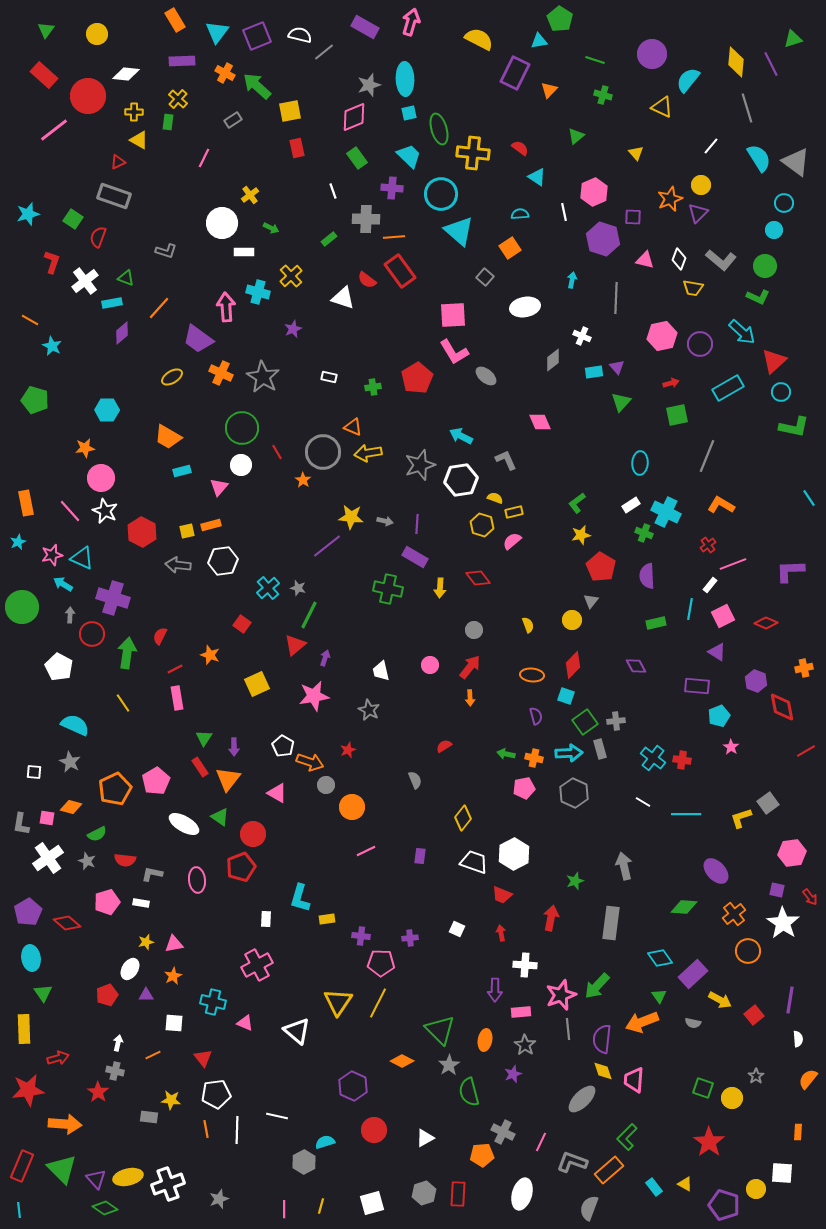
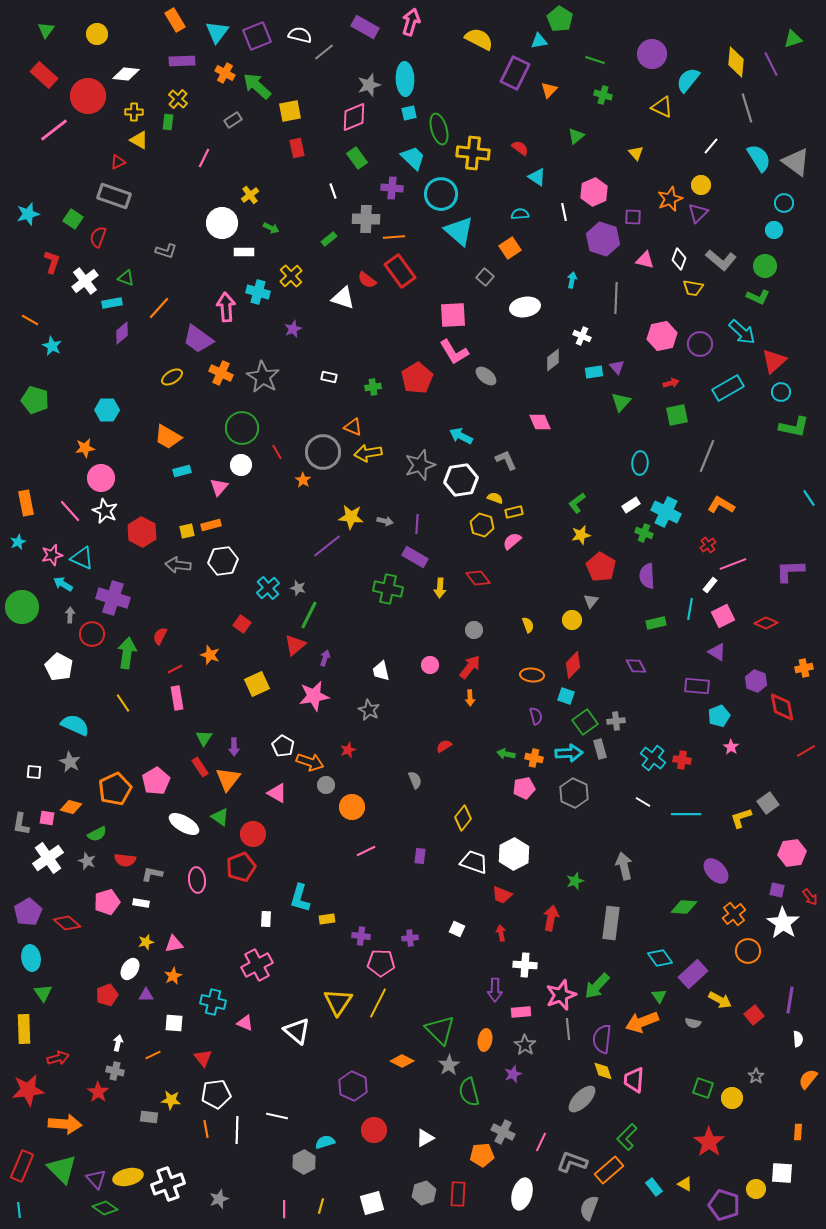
cyan trapezoid at (409, 156): moved 4 px right, 2 px down
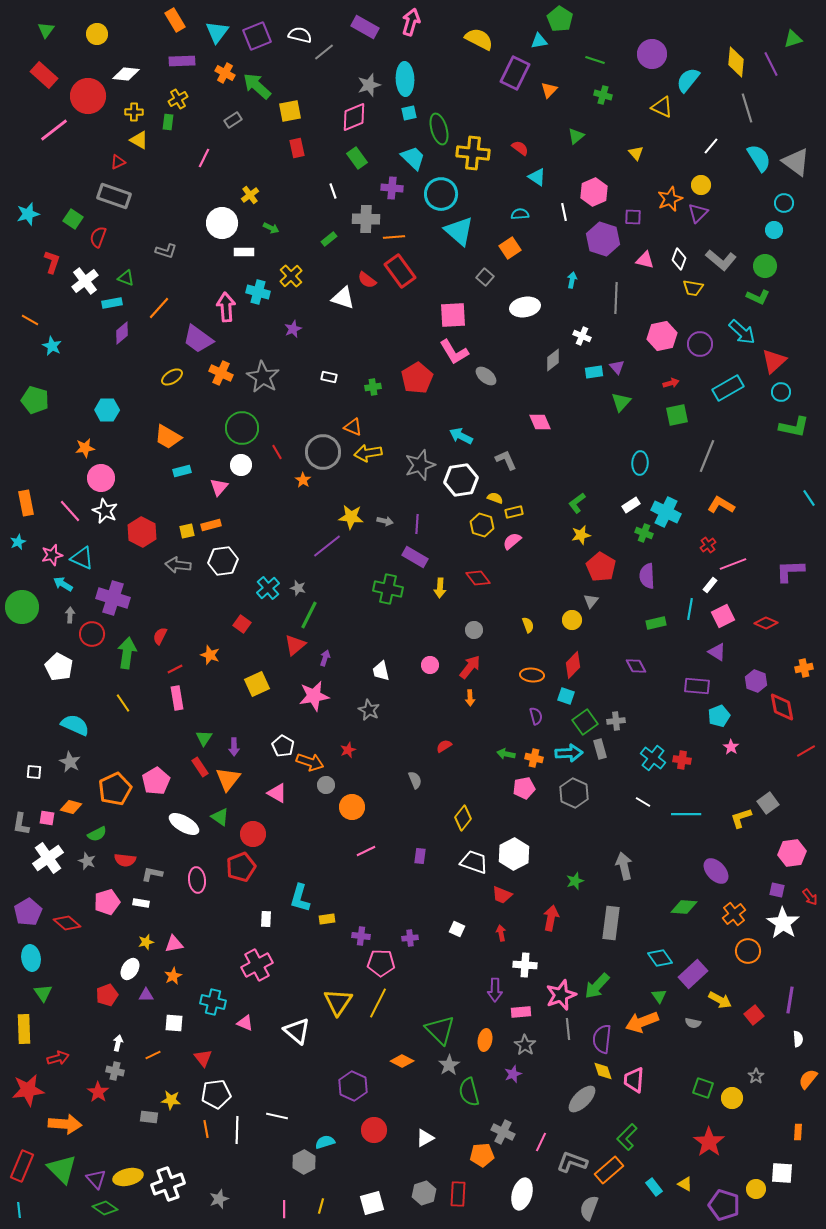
yellow cross at (178, 99): rotated 18 degrees clockwise
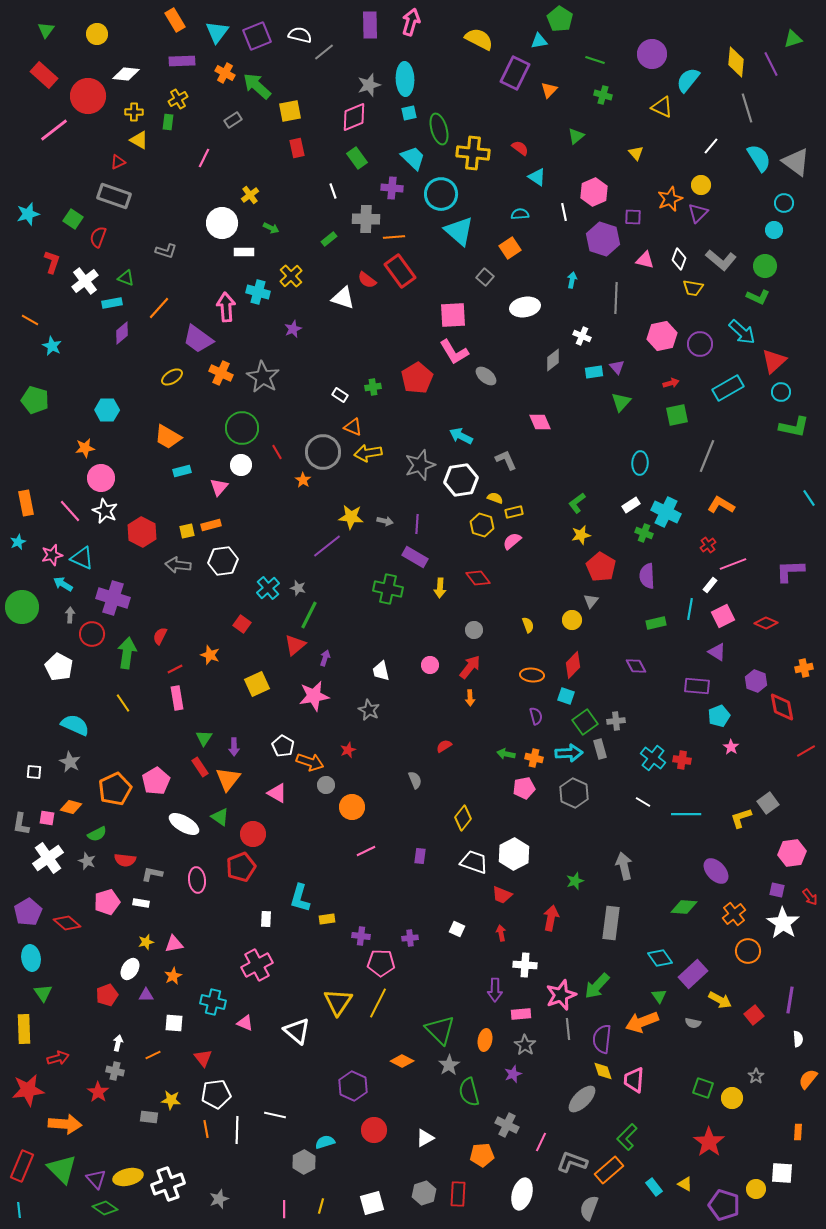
purple rectangle at (365, 27): moved 5 px right, 2 px up; rotated 60 degrees clockwise
white rectangle at (329, 377): moved 11 px right, 18 px down; rotated 21 degrees clockwise
pink rectangle at (521, 1012): moved 2 px down
white line at (277, 1116): moved 2 px left, 1 px up
gray cross at (503, 1132): moved 4 px right, 7 px up
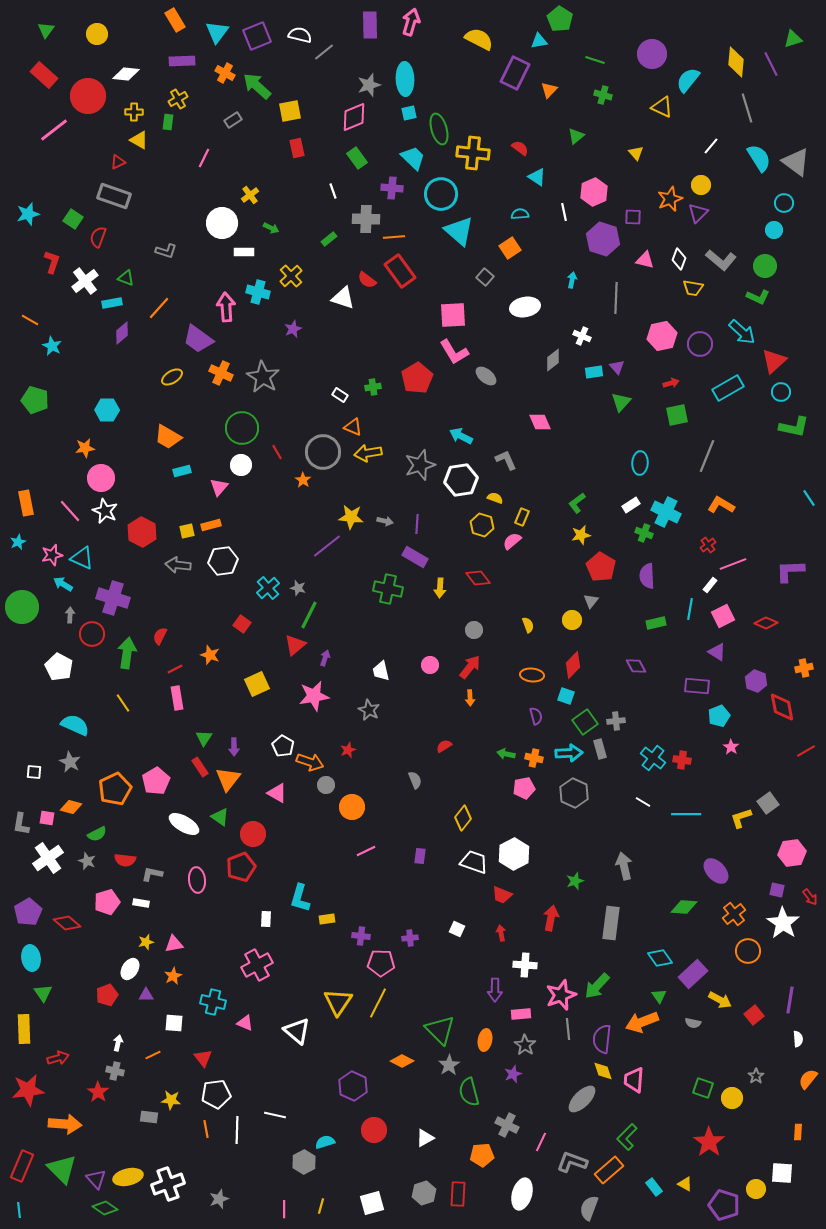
yellow rectangle at (514, 512): moved 8 px right, 5 px down; rotated 54 degrees counterclockwise
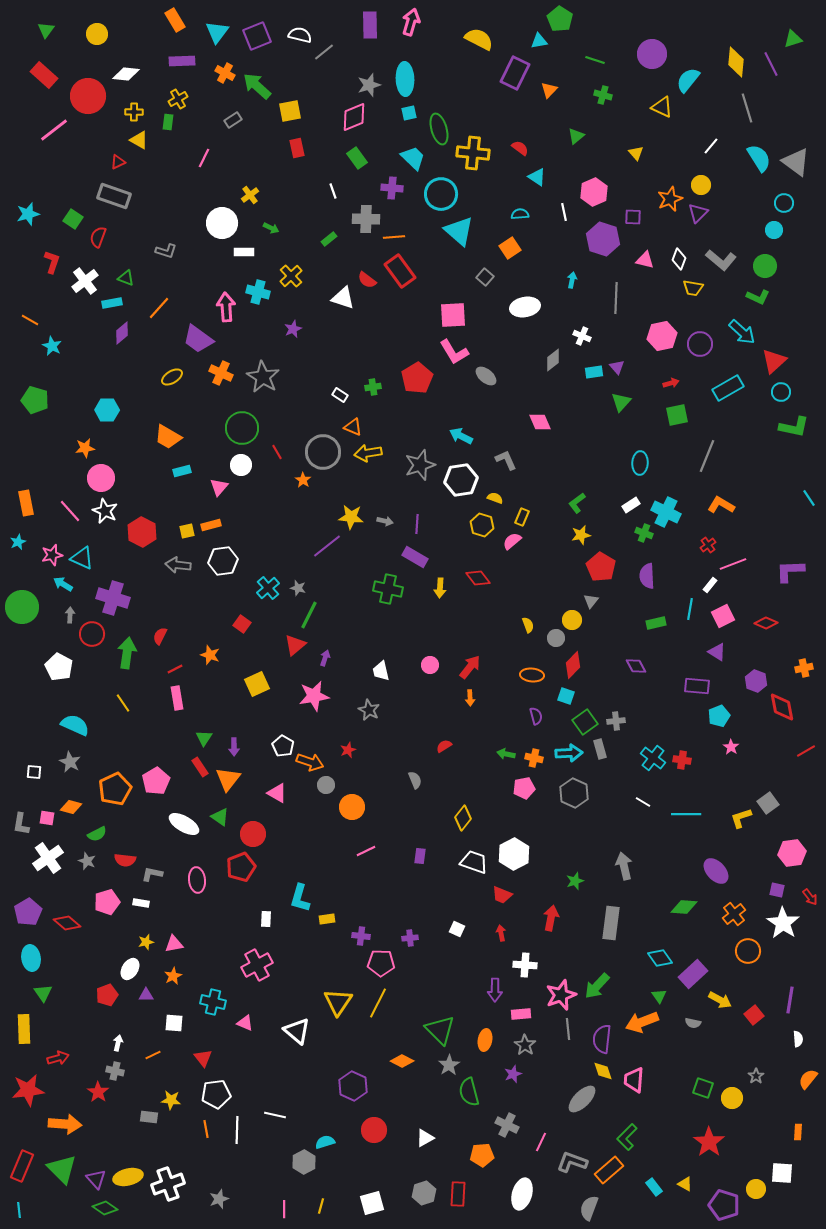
gray circle at (474, 630): moved 82 px right, 8 px down
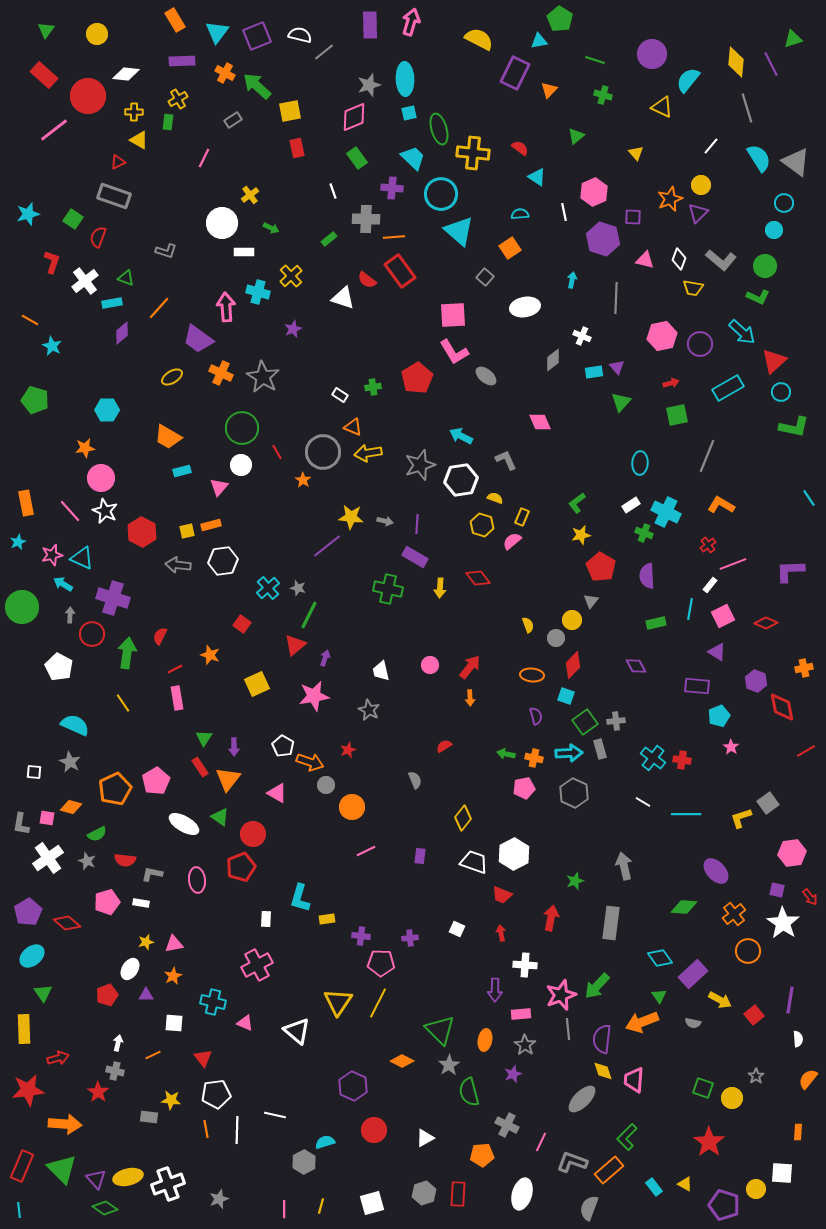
cyan ellipse at (31, 958): moved 1 px right, 2 px up; rotated 60 degrees clockwise
